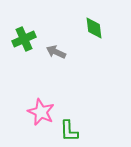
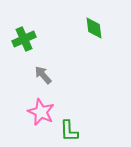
gray arrow: moved 13 px left, 23 px down; rotated 24 degrees clockwise
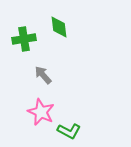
green diamond: moved 35 px left, 1 px up
green cross: rotated 15 degrees clockwise
green L-shape: rotated 60 degrees counterclockwise
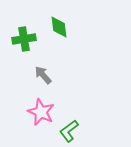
green L-shape: rotated 115 degrees clockwise
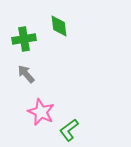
green diamond: moved 1 px up
gray arrow: moved 17 px left, 1 px up
green L-shape: moved 1 px up
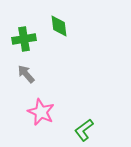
green L-shape: moved 15 px right
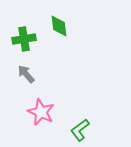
green L-shape: moved 4 px left
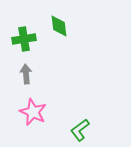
gray arrow: rotated 36 degrees clockwise
pink star: moved 8 px left
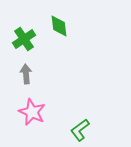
green cross: rotated 25 degrees counterclockwise
pink star: moved 1 px left
